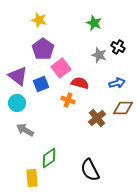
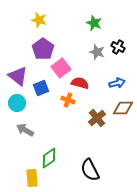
gray star: moved 2 px left, 3 px up
blue square: moved 4 px down
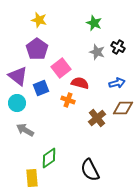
purple pentagon: moved 6 px left
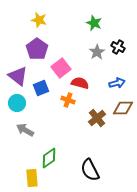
gray star: rotated 21 degrees clockwise
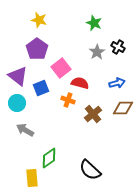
brown cross: moved 4 px left, 4 px up
black semicircle: rotated 20 degrees counterclockwise
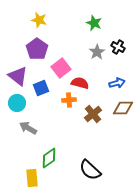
orange cross: moved 1 px right; rotated 24 degrees counterclockwise
gray arrow: moved 3 px right, 2 px up
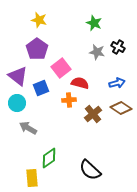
gray star: rotated 28 degrees counterclockwise
brown diamond: moved 2 px left; rotated 35 degrees clockwise
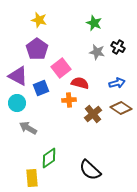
purple triangle: rotated 10 degrees counterclockwise
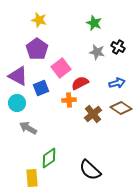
red semicircle: rotated 42 degrees counterclockwise
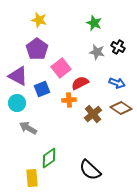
blue arrow: rotated 35 degrees clockwise
blue square: moved 1 px right, 1 px down
